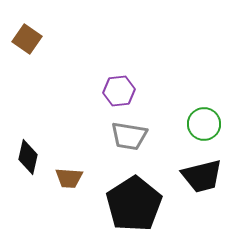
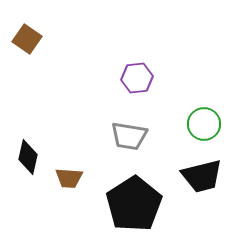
purple hexagon: moved 18 px right, 13 px up
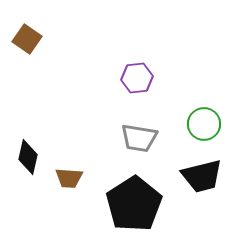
gray trapezoid: moved 10 px right, 2 px down
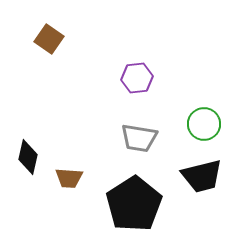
brown square: moved 22 px right
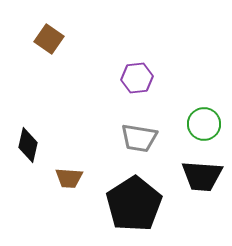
black diamond: moved 12 px up
black trapezoid: rotated 18 degrees clockwise
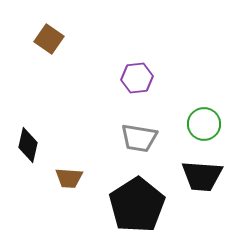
black pentagon: moved 3 px right, 1 px down
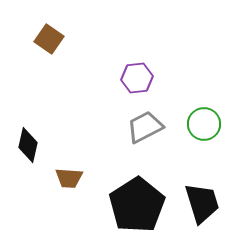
gray trapezoid: moved 6 px right, 11 px up; rotated 144 degrees clockwise
black trapezoid: moved 27 px down; rotated 111 degrees counterclockwise
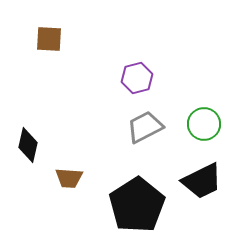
brown square: rotated 32 degrees counterclockwise
purple hexagon: rotated 8 degrees counterclockwise
black trapezoid: moved 22 px up; rotated 81 degrees clockwise
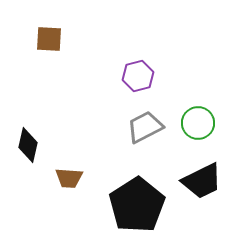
purple hexagon: moved 1 px right, 2 px up
green circle: moved 6 px left, 1 px up
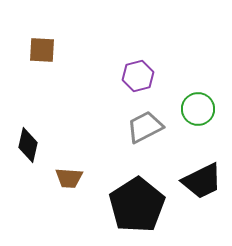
brown square: moved 7 px left, 11 px down
green circle: moved 14 px up
